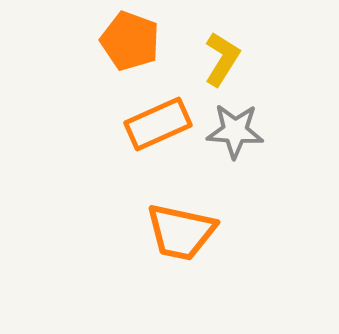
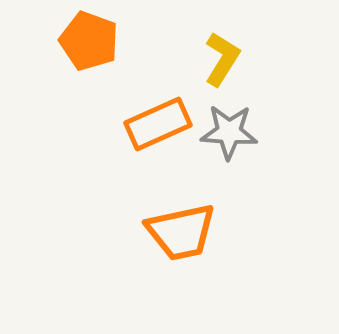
orange pentagon: moved 41 px left
gray star: moved 6 px left, 1 px down
orange trapezoid: rotated 24 degrees counterclockwise
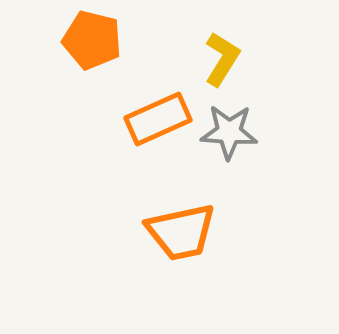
orange pentagon: moved 3 px right, 1 px up; rotated 6 degrees counterclockwise
orange rectangle: moved 5 px up
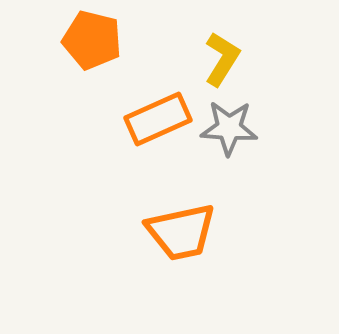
gray star: moved 4 px up
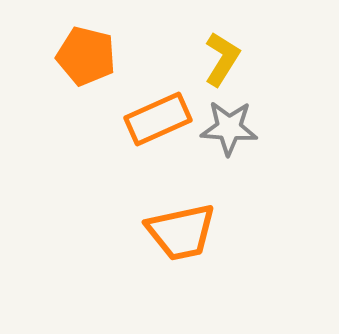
orange pentagon: moved 6 px left, 16 px down
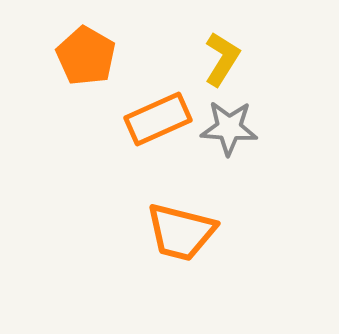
orange pentagon: rotated 16 degrees clockwise
orange trapezoid: rotated 26 degrees clockwise
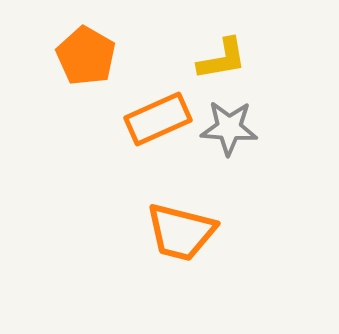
yellow L-shape: rotated 48 degrees clockwise
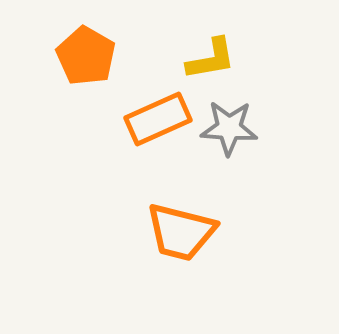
yellow L-shape: moved 11 px left
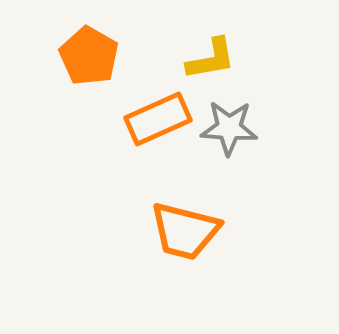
orange pentagon: moved 3 px right
orange trapezoid: moved 4 px right, 1 px up
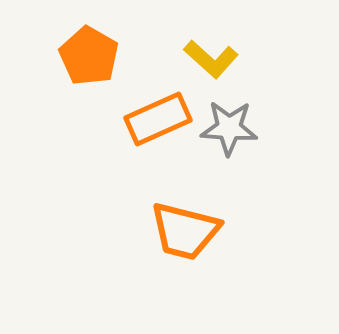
yellow L-shape: rotated 52 degrees clockwise
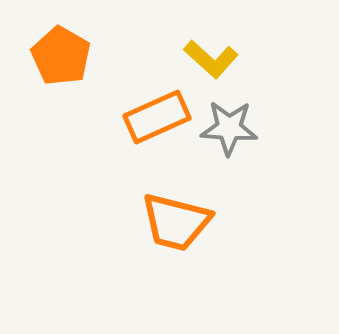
orange pentagon: moved 28 px left
orange rectangle: moved 1 px left, 2 px up
orange trapezoid: moved 9 px left, 9 px up
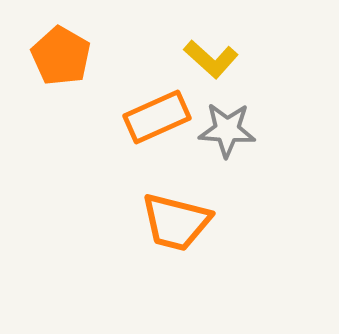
gray star: moved 2 px left, 2 px down
